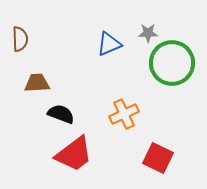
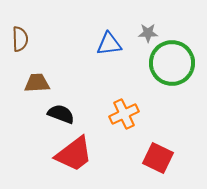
blue triangle: rotated 16 degrees clockwise
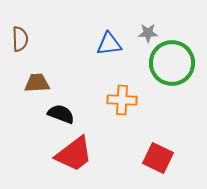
orange cross: moved 2 px left, 14 px up; rotated 28 degrees clockwise
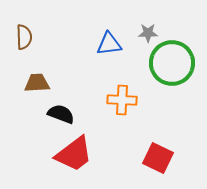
brown semicircle: moved 4 px right, 2 px up
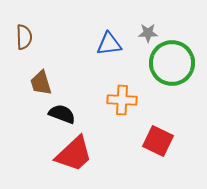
brown trapezoid: moved 4 px right; rotated 104 degrees counterclockwise
black semicircle: moved 1 px right
red trapezoid: rotated 6 degrees counterclockwise
red square: moved 17 px up
